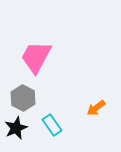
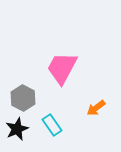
pink trapezoid: moved 26 px right, 11 px down
black star: moved 1 px right, 1 px down
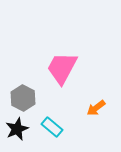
cyan rectangle: moved 2 px down; rotated 15 degrees counterclockwise
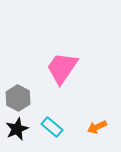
pink trapezoid: rotated 6 degrees clockwise
gray hexagon: moved 5 px left
orange arrow: moved 1 px right, 19 px down; rotated 12 degrees clockwise
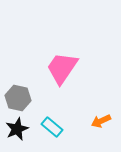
gray hexagon: rotated 15 degrees counterclockwise
orange arrow: moved 4 px right, 6 px up
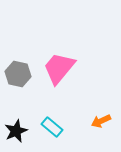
pink trapezoid: moved 3 px left; rotated 6 degrees clockwise
gray hexagon: moved 24 px up
black star: moved 1 px left, 2 px down
